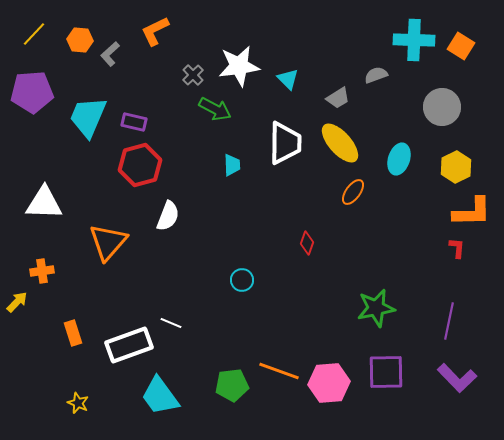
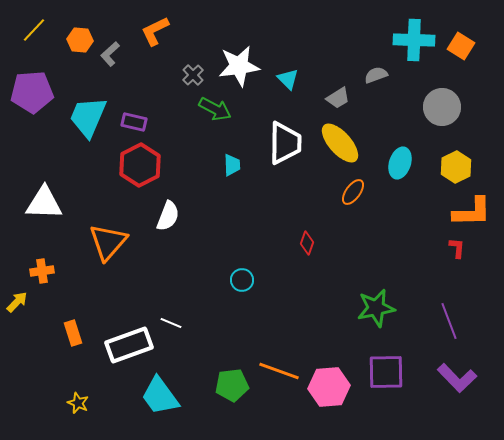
yellow line at (34, 34): moved 4 px up
cyan ellipse at (399, 159): moved 1 px right, 4 px down
red hexagon at (140, 165): rotated 12 degrees counterclockwise
purple line at (449, 321): rotated 33 degrees counterclockwise
pink hexagon at (329, 383): moved 4 px down
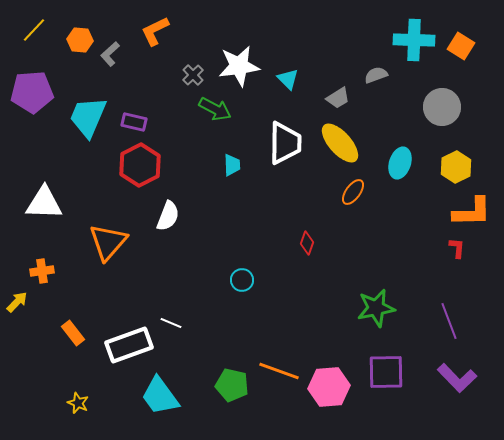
orange rectangle at (73, 333): rotated 20 degrees counterclockwise
green pentagon at (232, 385): rotated 20 degrees clockwise
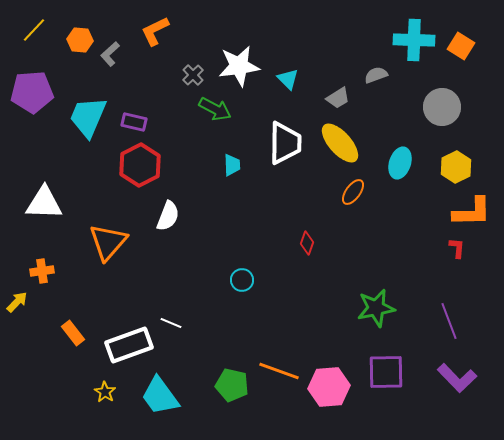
yellow star at (78, 403): moved 27 px right, 11 px up; rotated 10 degrees clockwise
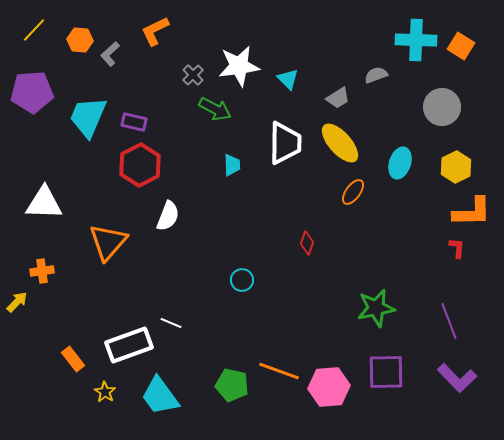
cyan cross at (414, 40): moved 2 px right
orange rectangle at (73, 333): moved 26 px down
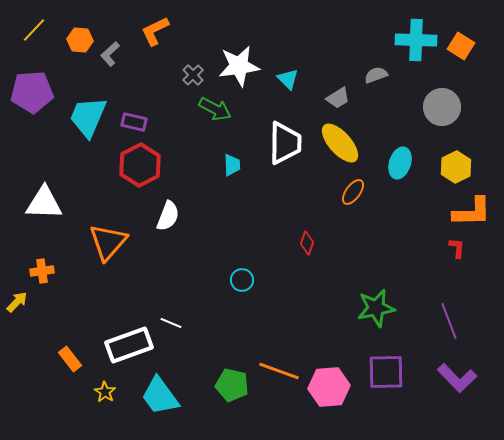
orange rectangle at (73, 359): moved 3 px left
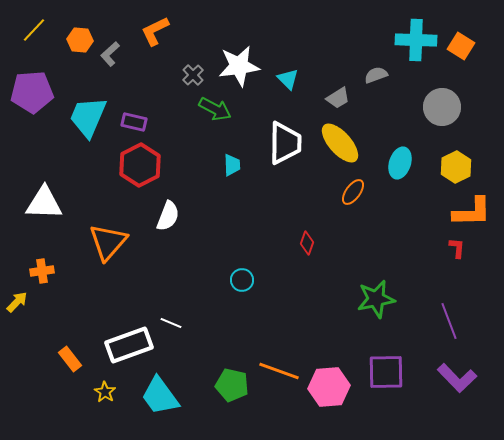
green star at (376, 308): moved 9 px up
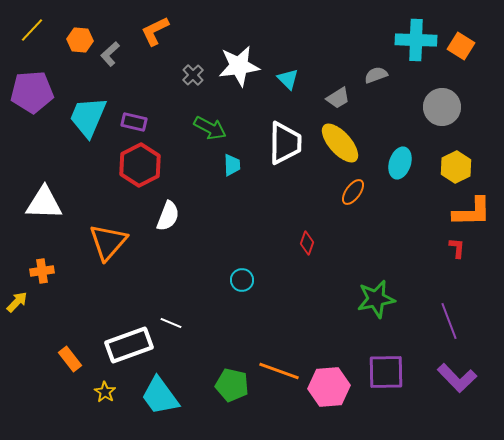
yellow line at (34, 30): moved 2 px left
green arrow at (215, 109): moved 5 px left, 19 px down
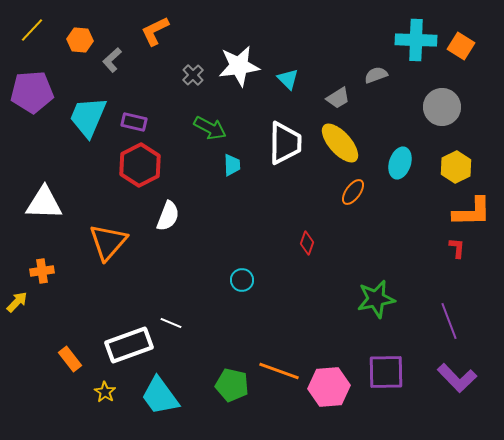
gray L-shape at (110, 54): moved 2 px right, 6 px down
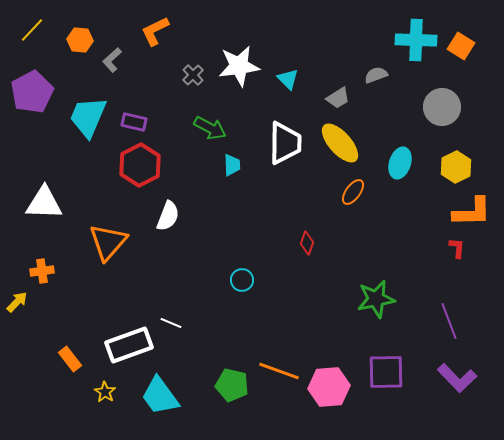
purple pentagon at (32, 92): rotated 24 degrees counterclockwise
